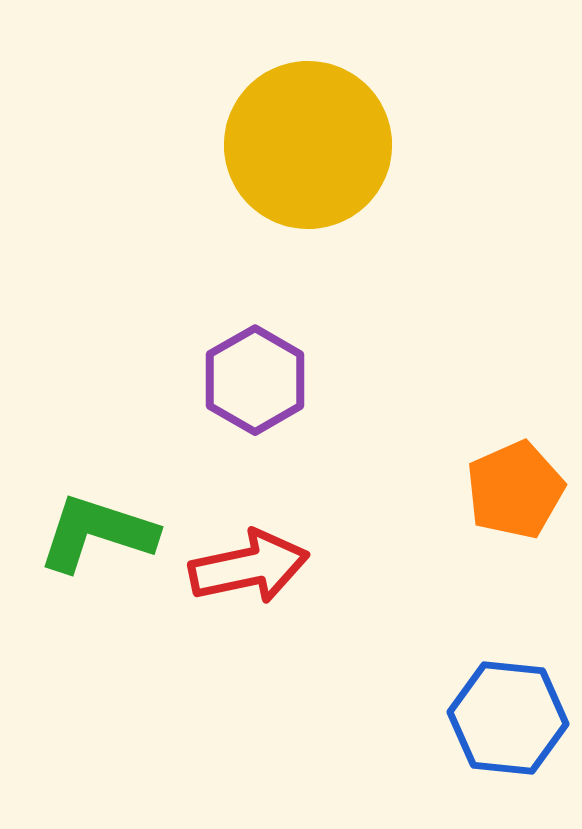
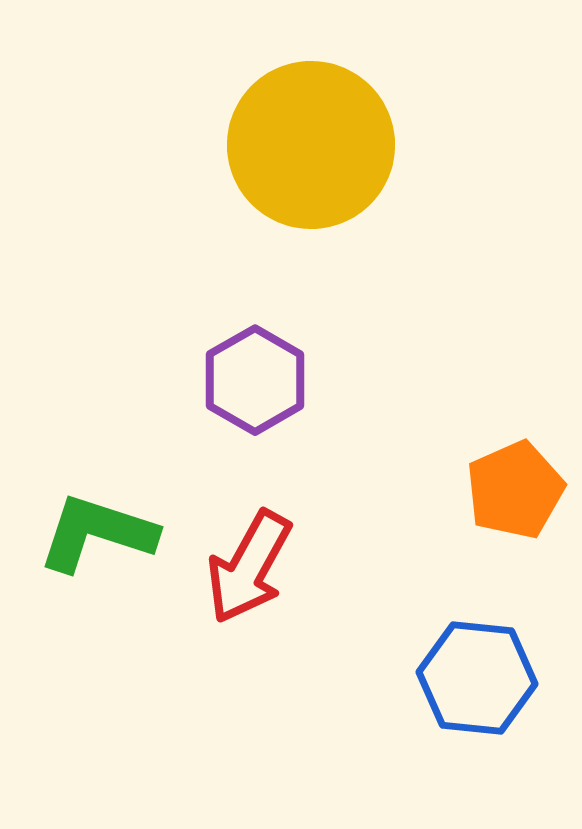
yellow circle: moved 3 px right
red arrow: rotated 131 degrees clockwise
blue hexagon: moved 31 px left, 40 px up
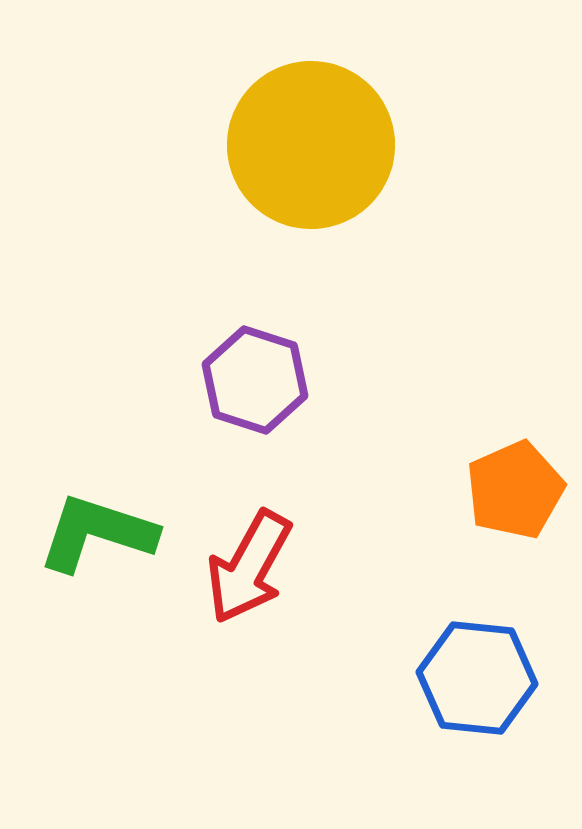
purple hexagon: rotated 12 degrees counterclockwise
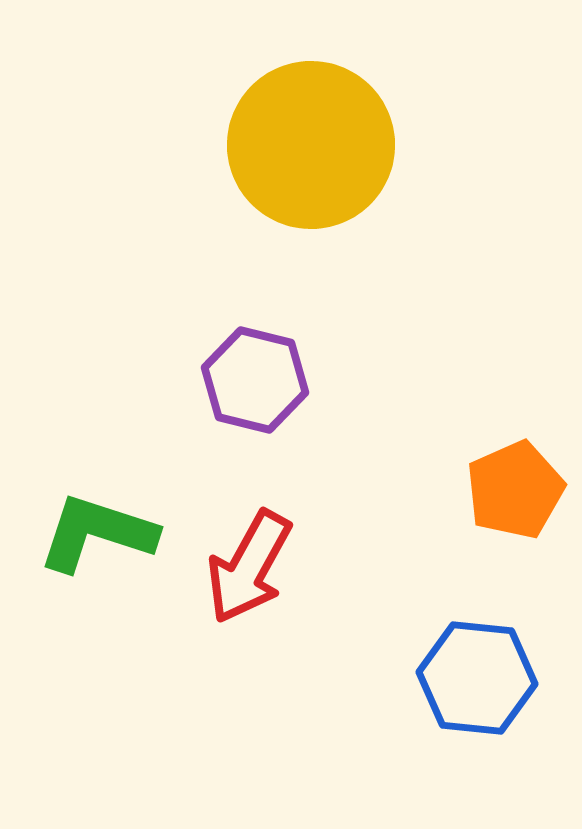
purple hexagon: rotated 4 degrees counterclockwise
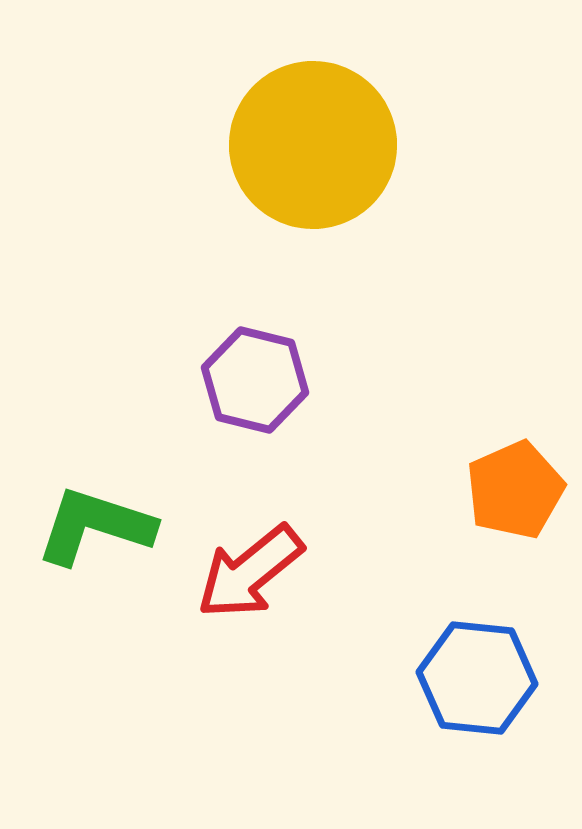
yellow circle: moved 2 px right
green L-shape: moved 2 px left, 7 px up
red arrow: moved 1 px right, 5 px down; rotated 22 degrees clockwise
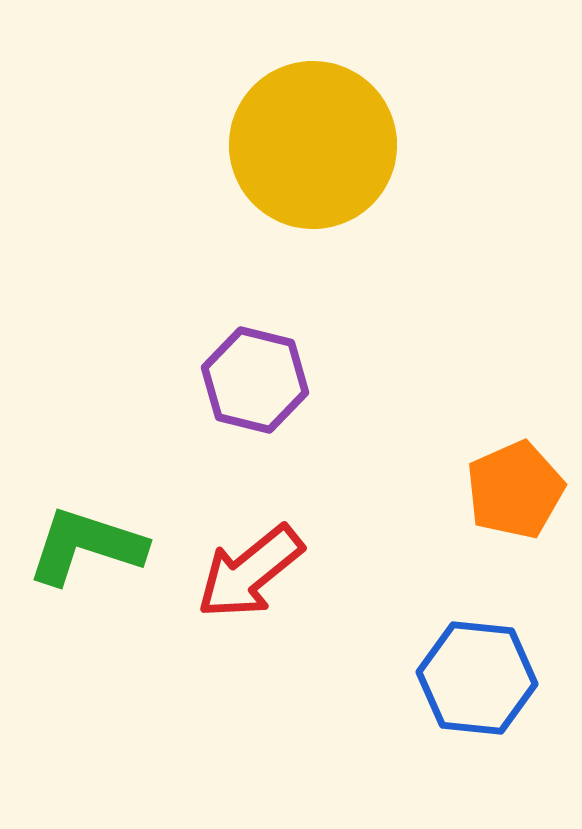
green L-shape: moved 9 px left, 20 px down
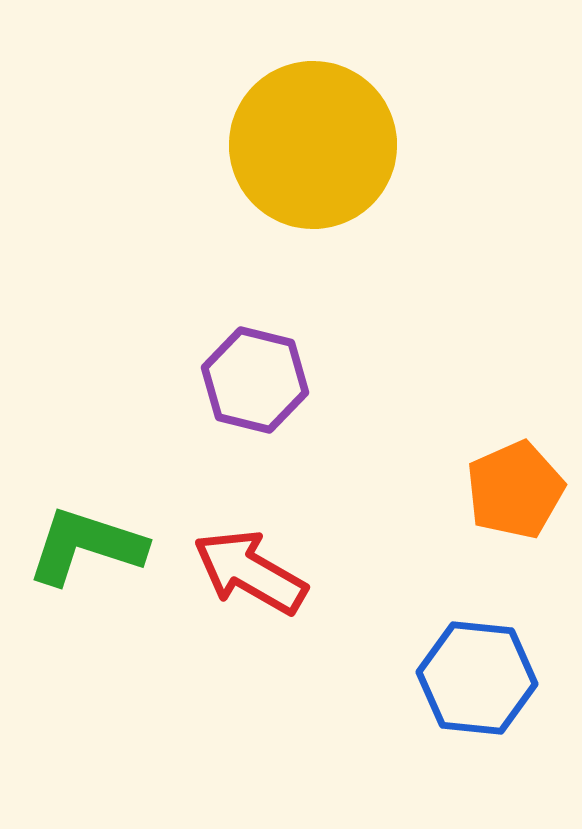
red arrow: rotated 69 degrees clockwise
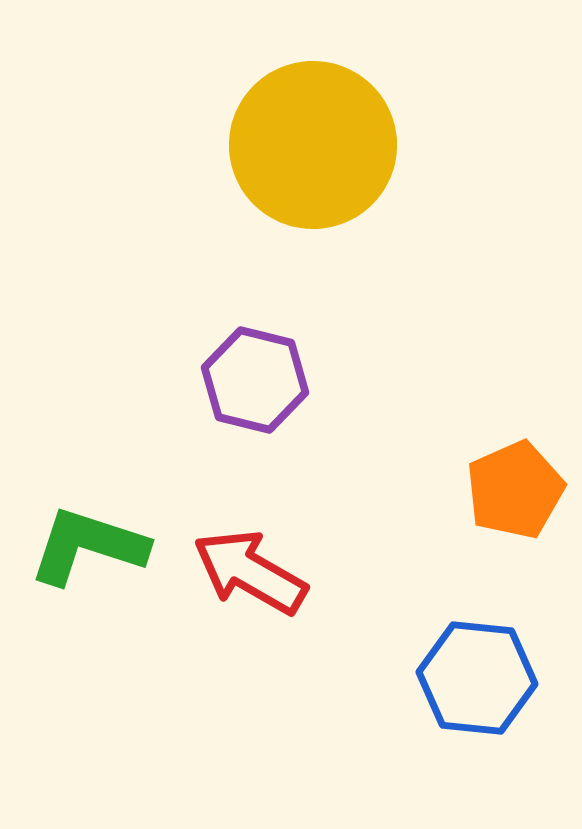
green L-shape: moved 2 px right
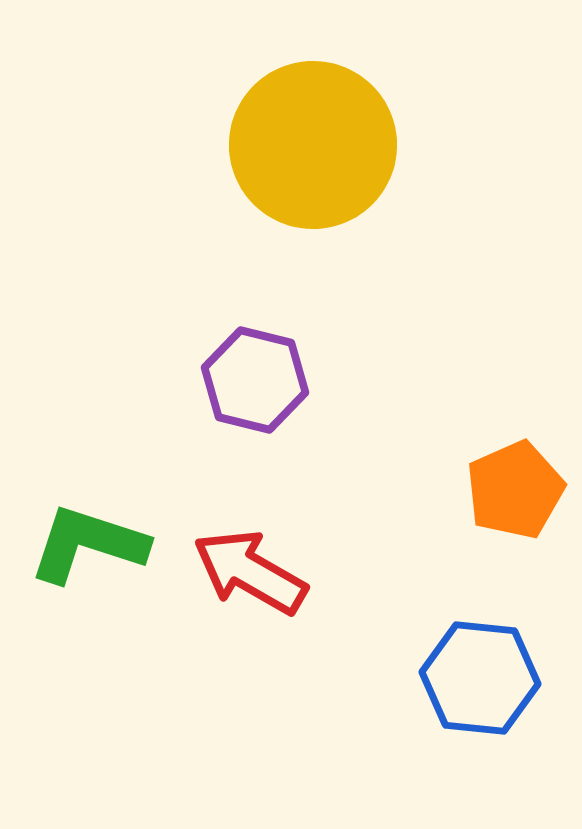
green L-shape: moved 2 px up
blue hexagon: moved 3 px right
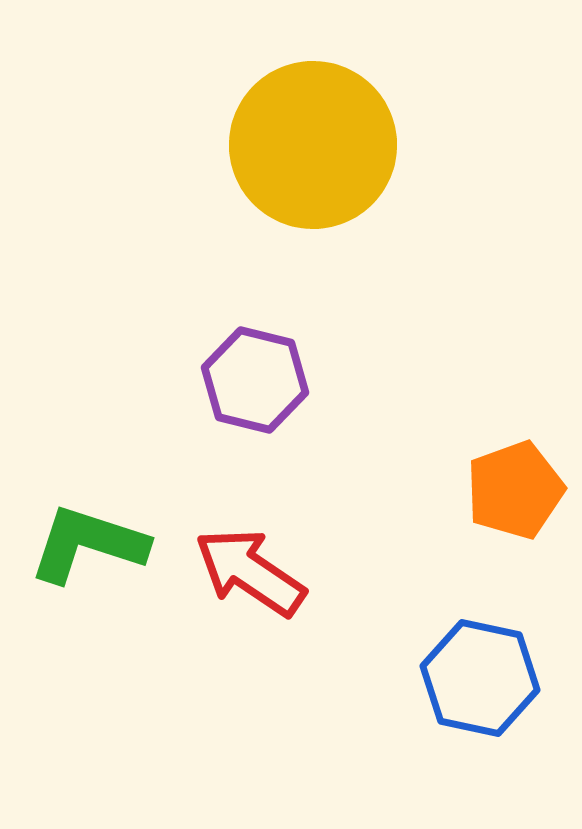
orange pentagon: rotated 4 degrees clockwise
red arrow: rotated 4 degrees clockwise
blue hexagon: rotated 6 degrees clockwise
